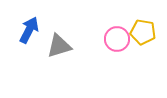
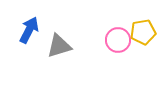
yellow pentagon: rotated 20 degrees counterclockwise
pink circle: moved 1 px right, 1 px down
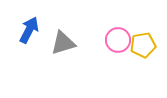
yellow pentagon: moved 13 px down
gray triangle: moved 4 px right, 3 px up
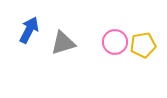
pink circle: moved 3 px left, 2 px down
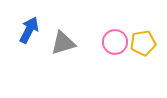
yellow pentagon: moved 2 px up
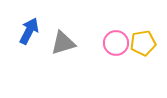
blue arrow: moved 1 px down
pink circle: moved 1 px right, 1 px down
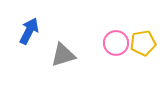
gray triangle: moved 12 px down
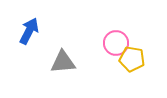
yellow pentagon: moved 11 px left, 16 px down; rotated 20 degrees clockwise
gray triangle: moved 7 px down; rotated 12 degrees clockwise
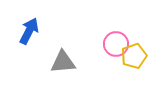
pink circle: moved 1 px down
yellow pentagon: moved 2 px right, 3 px up; rotated 30 degrees counterclockwise
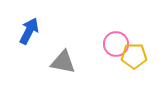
yellow pentagon: rotated 20 degrees clockwise
gray triangle: rotated 16 degrees clockwise
